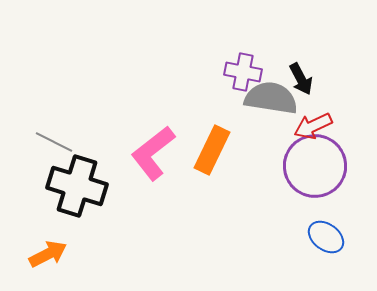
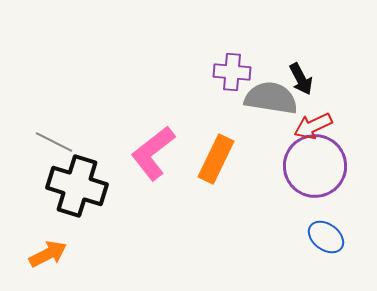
purple cross: moved 11 px left; rotated 6 degrees counterclockwise
orange rectangle: moved 4 px right, 9 px down
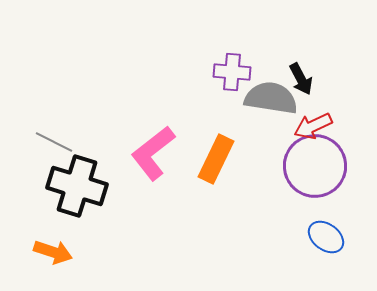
orange arrow: moved 5 px right, 2 px up; rotated 45 degrees clockwise
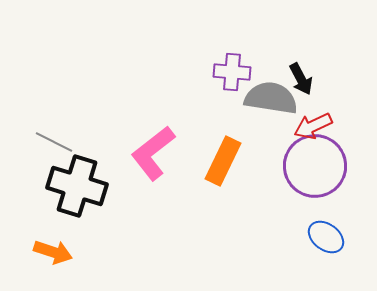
orange rectangle: moved 7 px right, 2 px down
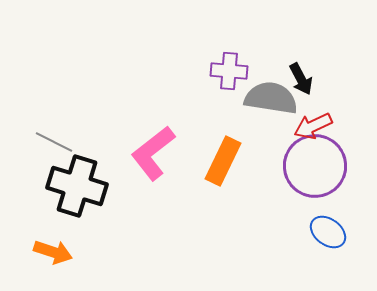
purple cross: moved 3 px left, 1 px up
blue ellipse: moved 2 px right, 5 px up
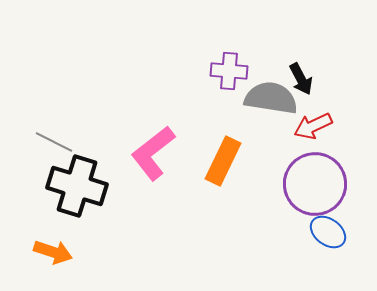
purple circle: moved 18 px down
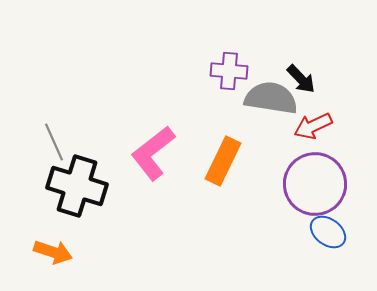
black arrow: rotated 16 degrees counterclockwise
gray line: rotated 39 degrees clockwise
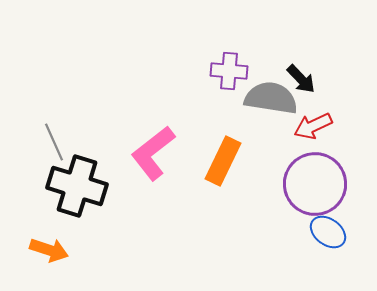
orange arrow: moved 4 px left, 2 px up
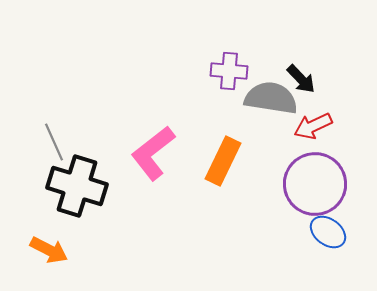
orange arrow: rotated 9 degrees clockwise
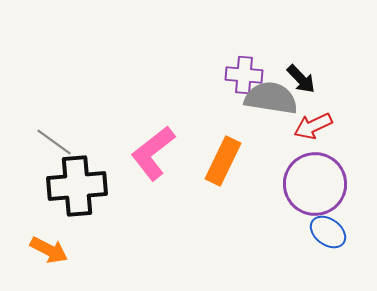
purple cross: moved 15 px right, 4 px down
gray line: rotated 30 degrees counterclockwise
black cross: rotated 22 degrees counterclockwise
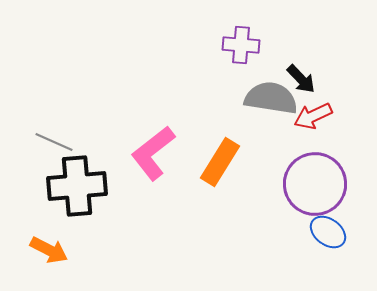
purple cross: moved 3 px left, 30 px up
red arrow: moved 10 px up
gray line: rotated 12 degrees counterclockwise
orange rectangle: moved 3 px left, 1 px down; rotated 6 degrees clockwise
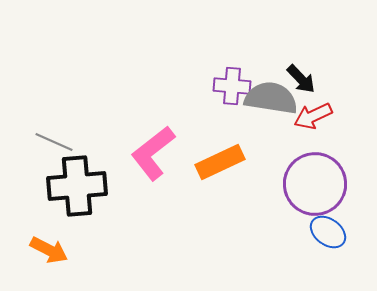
purple cross: moved 9 px left, 41 px down
orange rectangle: rotated 33 degrees clockwise
